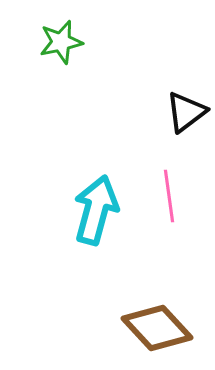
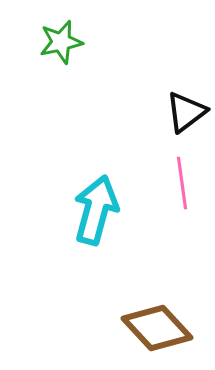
pink line: moved 13 px right, 13 px up
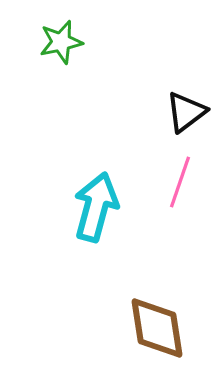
pink line: moved 2 px left, 1 px up; rotated 27 degrees clockwise
cyan arrow: moved 3 px up
brown diamond: rotated 34 degrees clockwise
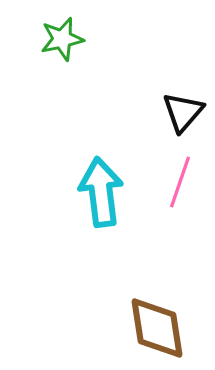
green star: moved 1 px right, 3 px up
black triangle: moved 3 px left; rotated 12 degrees counterclockwise
cyan arrow: moved 5 px right, 15 px up; rotated 22 degrees counterclockwise
